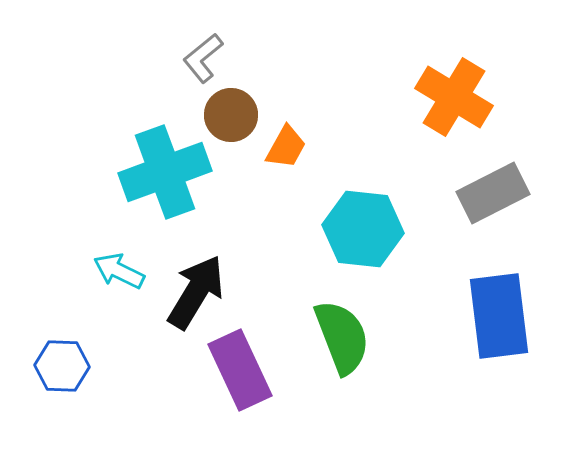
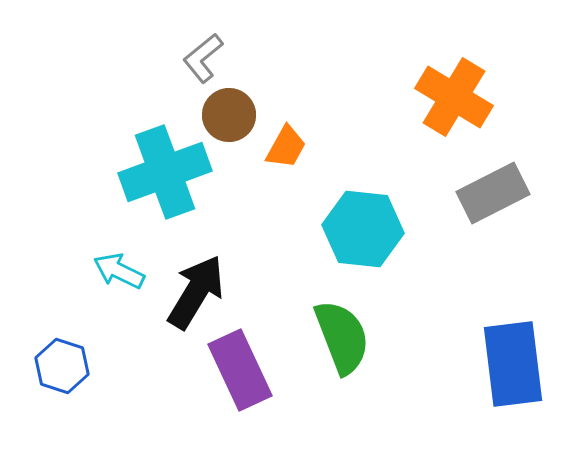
brown circle: moved 2 px left
blue rectangle: moved 14 px right, 48 px down
blue hexagon: rotated 16 degrees clockwise
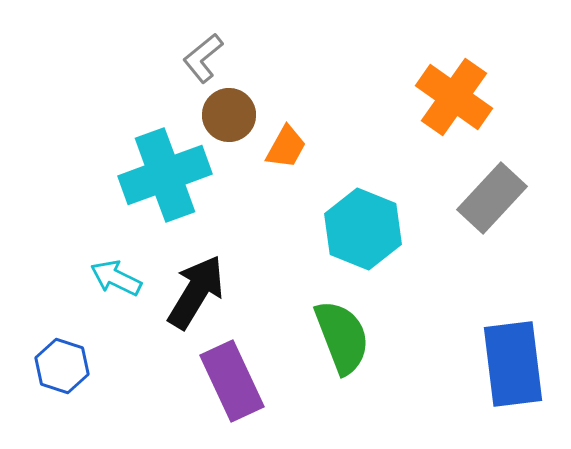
orange cross: rotated 4 degrees clockwise
cyan cross: moved 3 px down
gray rectangle: moved 1 px left, 5 px down; rotated 20 degrees counterclockwise
cyan hexagon: rotated 16 degrees clockwise
cyan arrow: moved 3 px left, 7 px down
purple rectangle: moved 8 px left, 11 px down
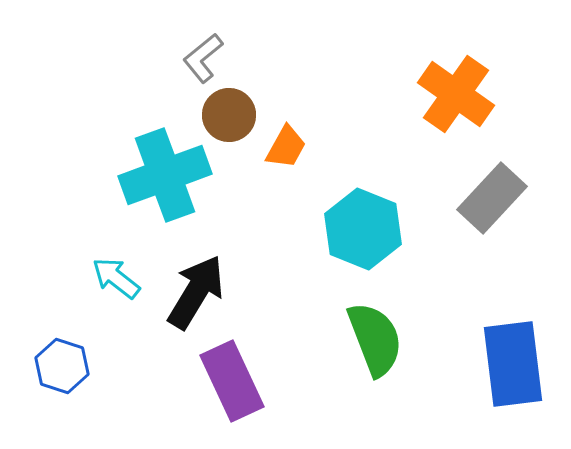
orange cross: moved 2 px right, 3 px up
cyan arrow: rotated 12 degrees clockwise
green semicircle: moved 33 px right, 2 px down
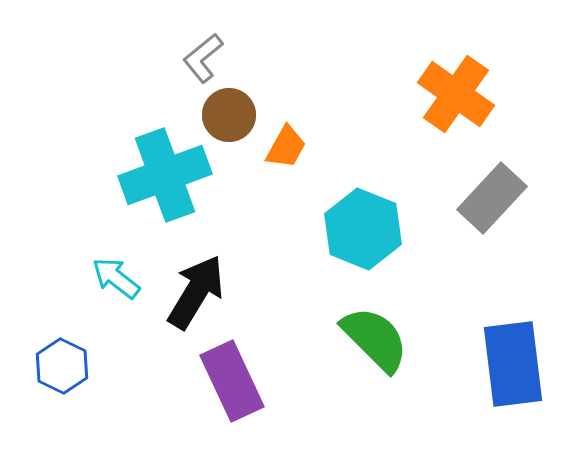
green semicircle: rotated 24 degrees counterclockwise
blue hexagon: rotated 8 degrees clockwise
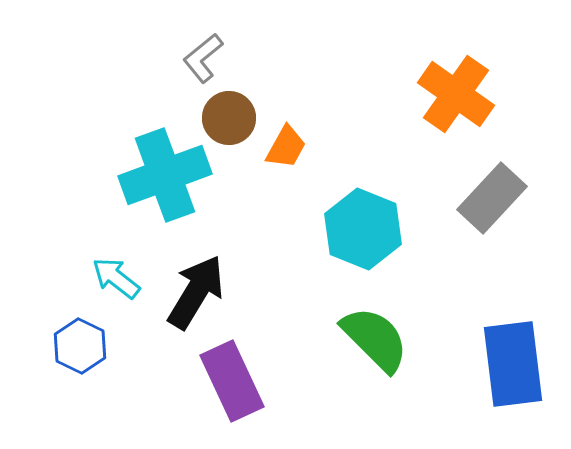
brown circle: moved 3 px down
blue hexagon: moved 18 px right, 20 px up
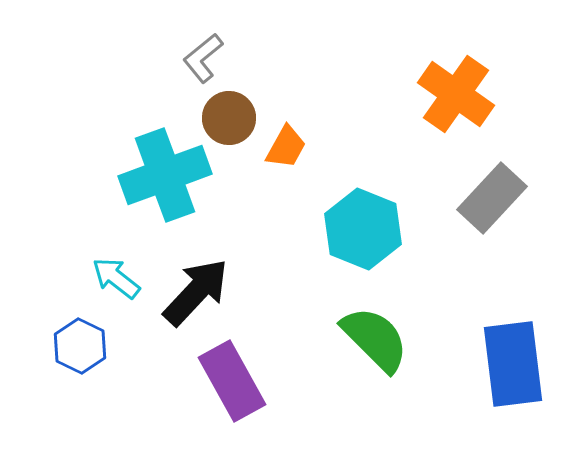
black arrow: rotated 12 degrees clockwise
purple rectangle: rotated 4 degrees counterclockwise
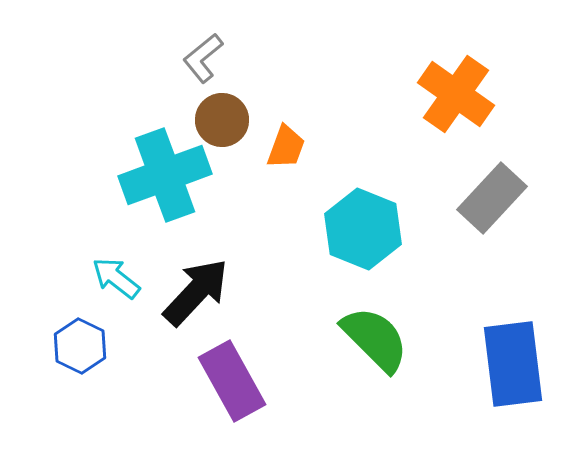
brown circle: moved 7 px left, 2 px down
orange trapezoid: rotated 9 degrees counterclockwise
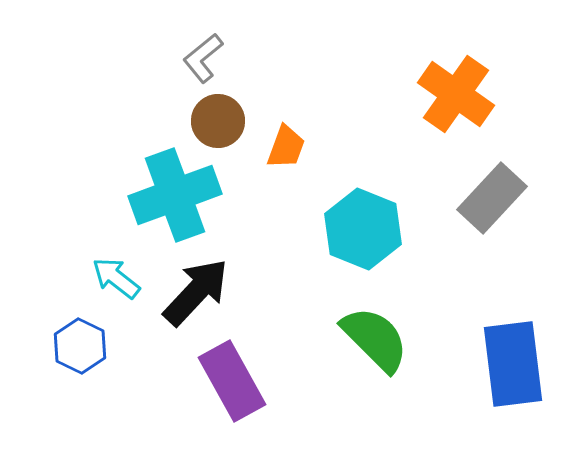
brown circle: moved 4 px left, 1 px down
cyan cross: moved 10 px right, 20 px down
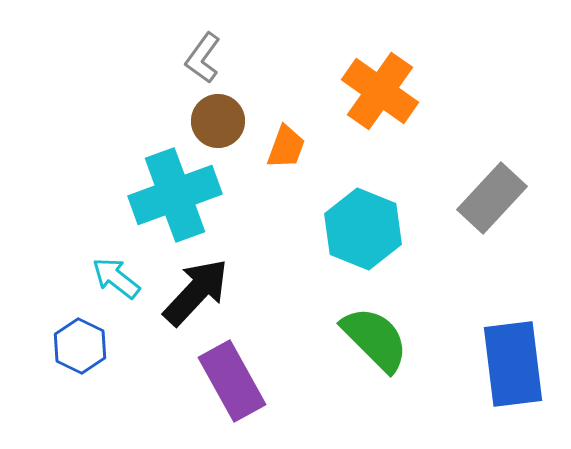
gray L-shape: rotated 15 degrees counterclockwise
orange cross: moved 76 px left, 3 px up
